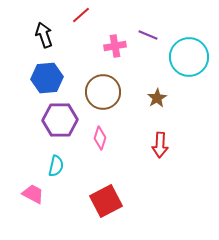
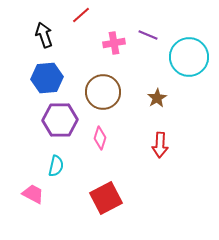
pink cross: moved 1 px left, 3 px up
red square: moved 3 px up
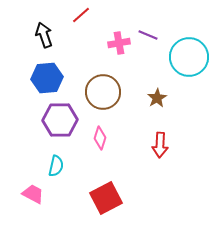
pink cross: moved 5 px right
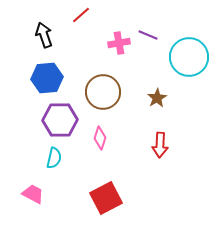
cyan semicircle: moved 2 px left, 8 px up
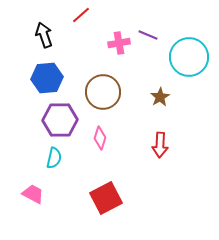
brown star: moved 3 px right, 1 px up
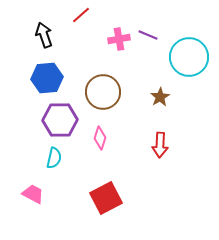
pink cross: moved 4 px up
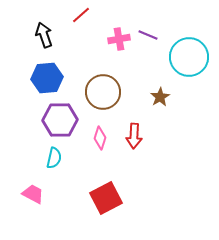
red arrow: moved 26 px left, 9 px up
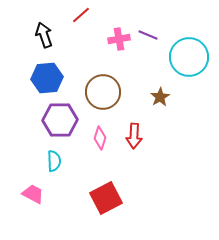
cyan semicircle: moved 3 px down; rotated 15 degrees counterclockwise
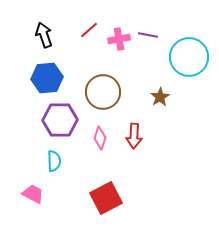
red line: moved 8 px right, 15 px down
purple line: rotated 12 degrees counterclockwise
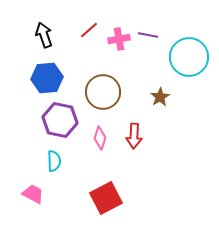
purple hexagon: rotated 12 degrees clockwise
